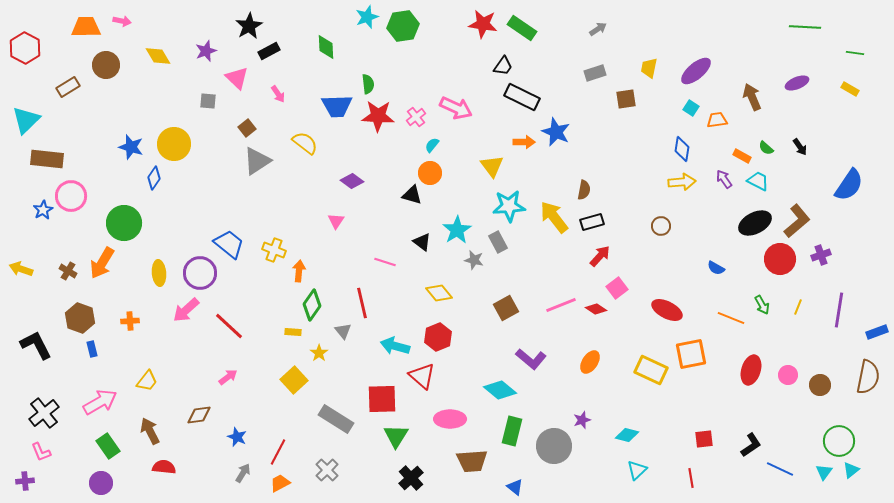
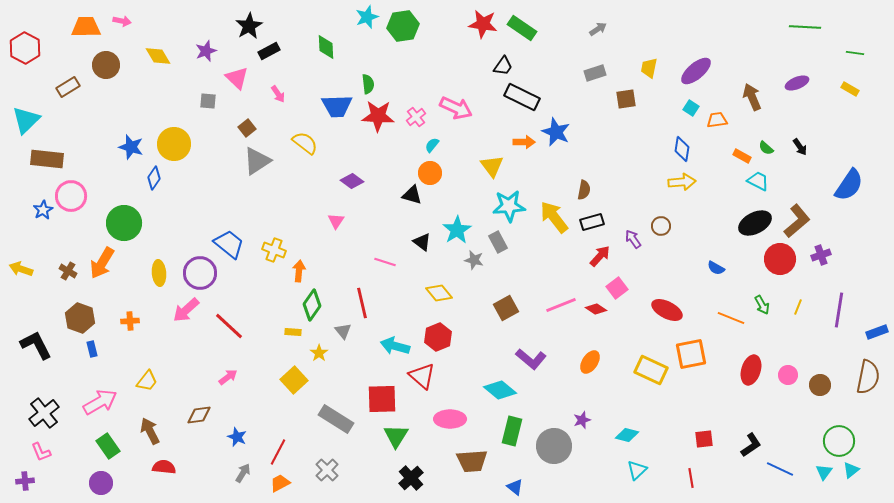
purple arrow at (724, 179): moved 91 px left, 60 px down
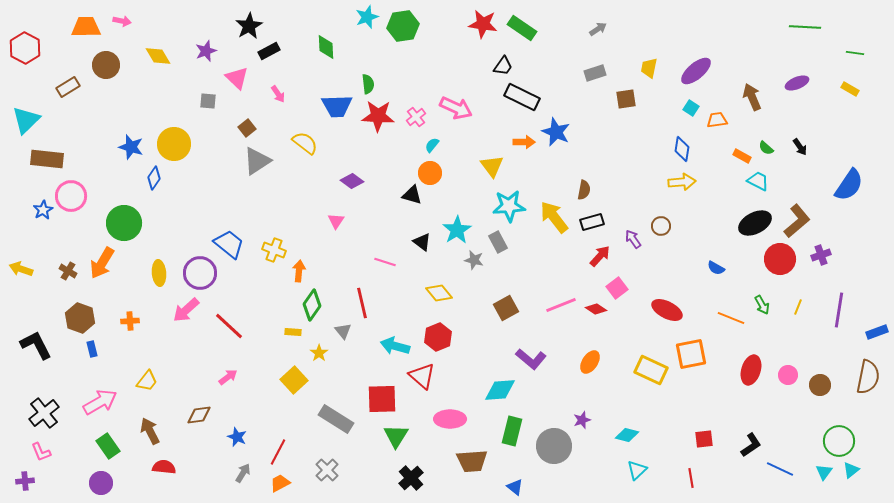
cyan diamond at (500, 390): rotated 44 degrees counterclockwise
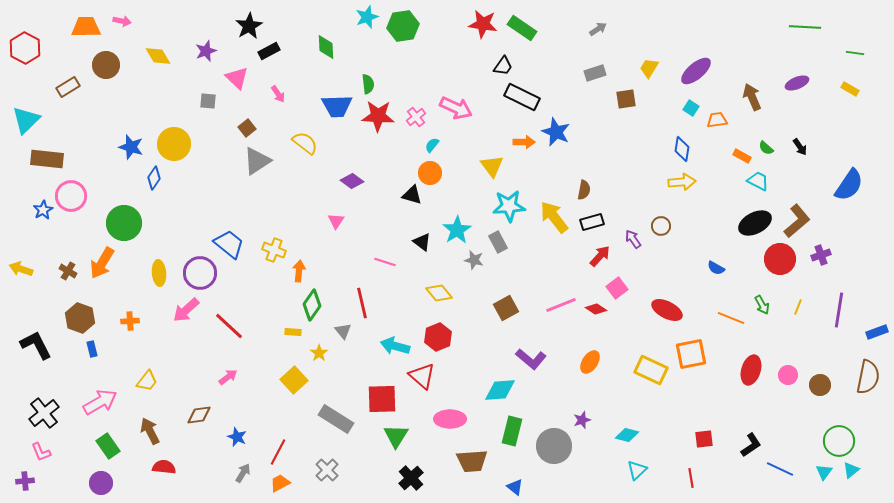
yellow trapezoid at (649, 68): rotated 20 degrees clockwise
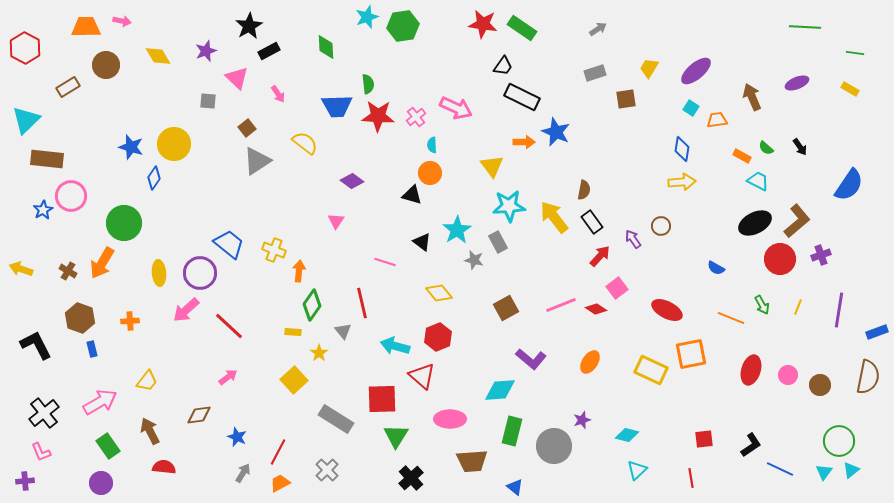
cyan semicircle at (432, 145): rotated 42 degrees counterclockwise
black rectangle at (592, 222): rotated 70 degrees clockwise
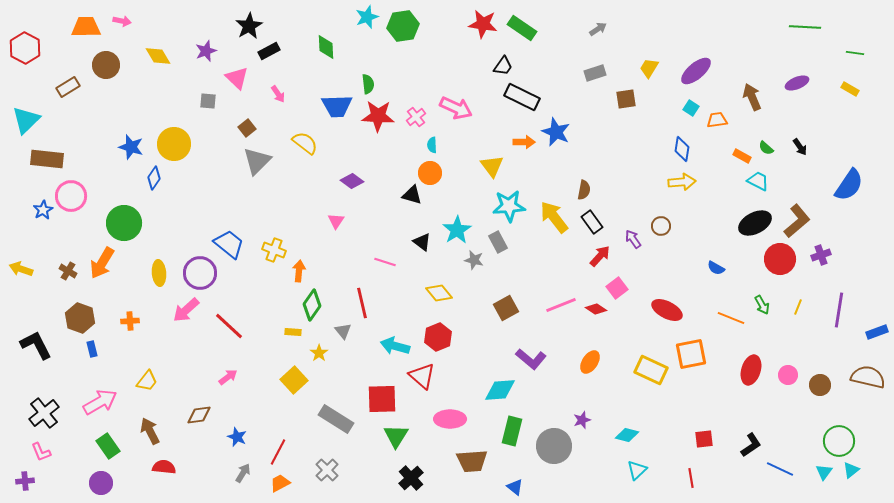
gray triangle at (257, 161): rotated 12 degrees counterclockwise
brown semicircle at (868, 377): rotated 88 degrees counterclockwise
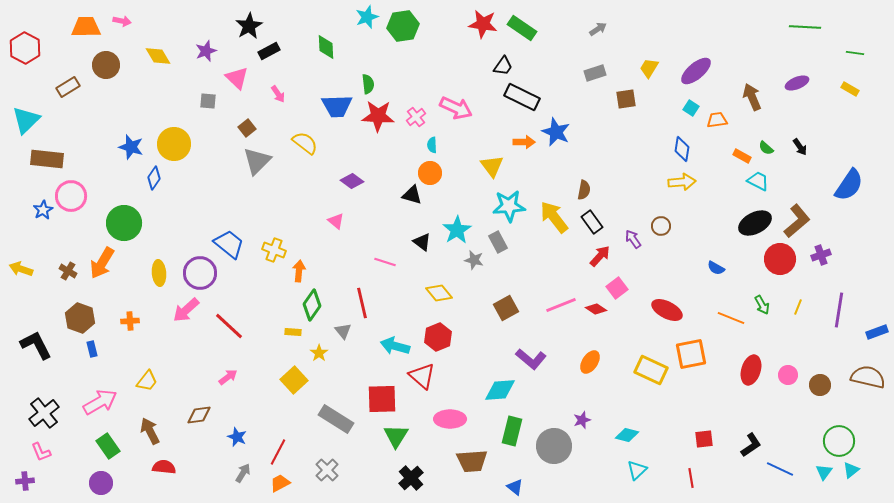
pink triangle at (336, 221): rotated 24 degrees counterclockwise
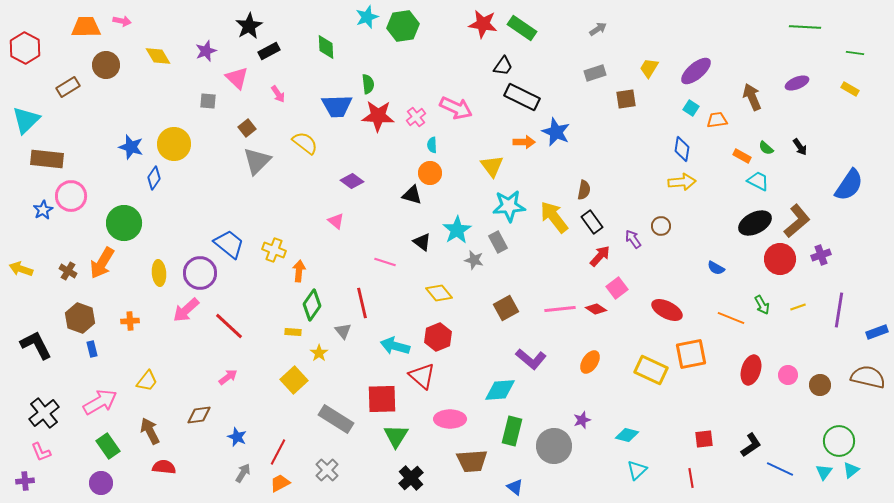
pink line at (561, 305): moved 1 px left, 4 px down; rotated 16 degrees clockwise
yellow line at (798, 307): rotated 49 degrees clockwise
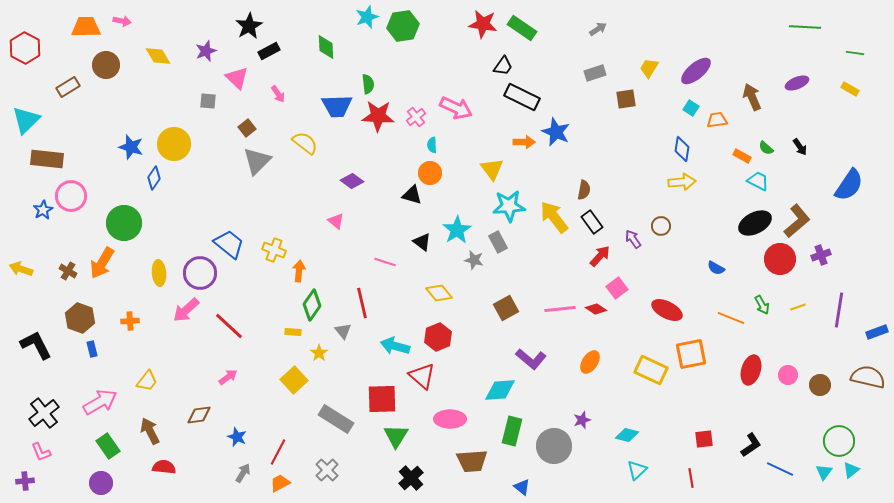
yellow triangle at (492, 166): moved 3 px down
blue triangle at (515, 487): moved 7 px right
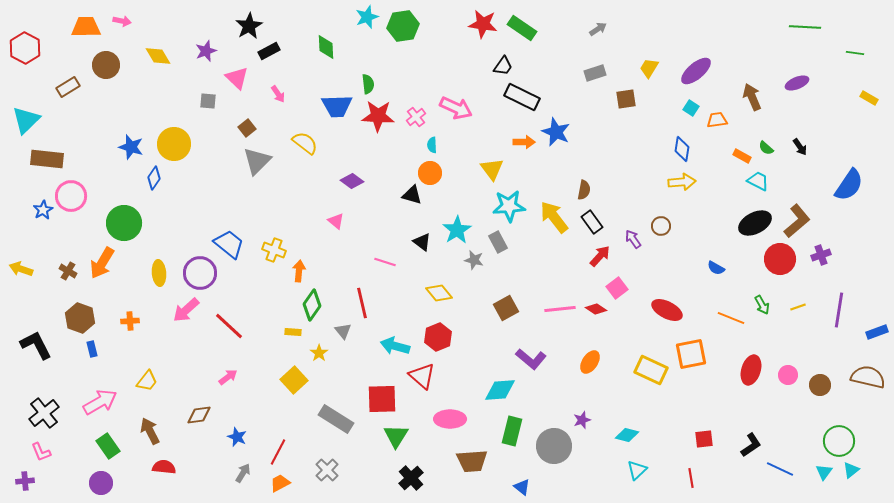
yellow rectangle at (850, 89): moved 19 px right, 9 px down
